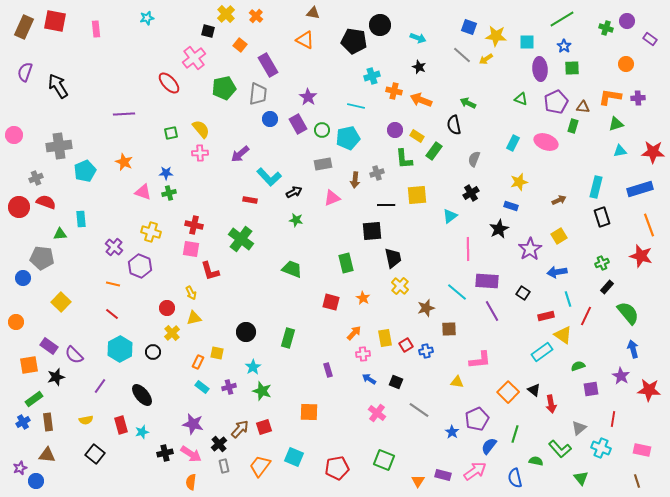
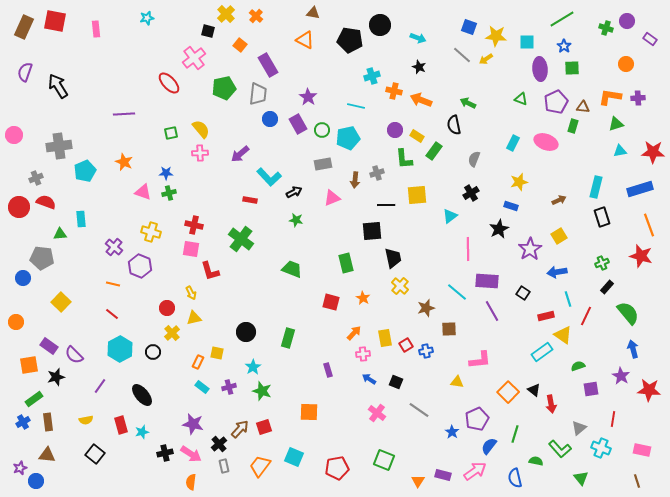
black pentagon at (354, 41): moved 4 px left, 1 px up
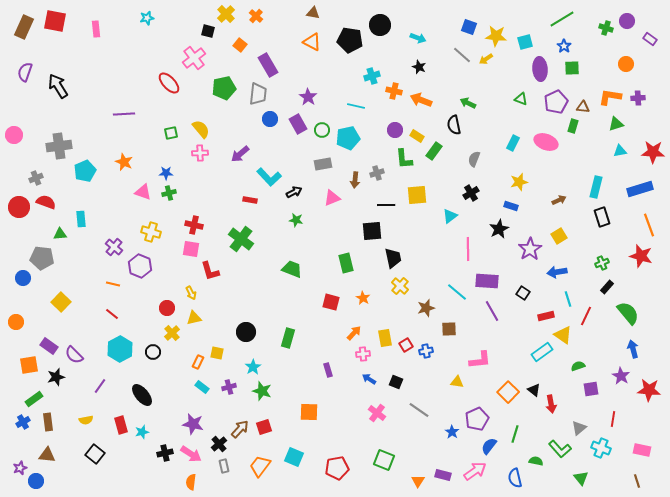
orange triangle at (305, 40): moved 7 px right, 2 px down
cyan square at (527, 42): moved 2 px left; rotated 14 degrees counterclockwise
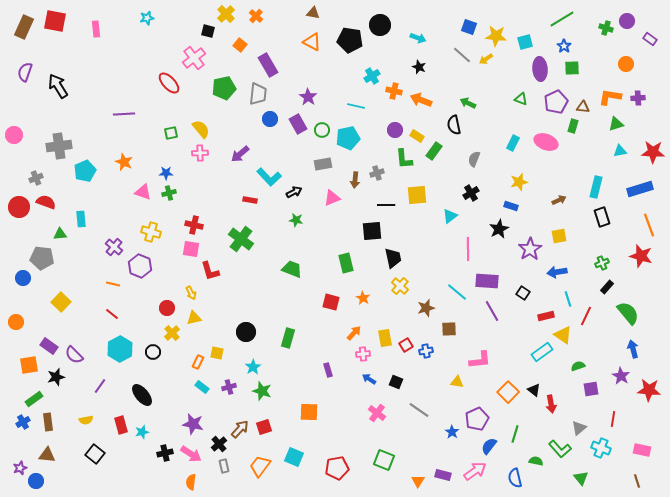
cyan cross at (372, 76): rotated 14 degrees counterclockwise
yellow square at (559, 236): rotated 21 degrees clockwise
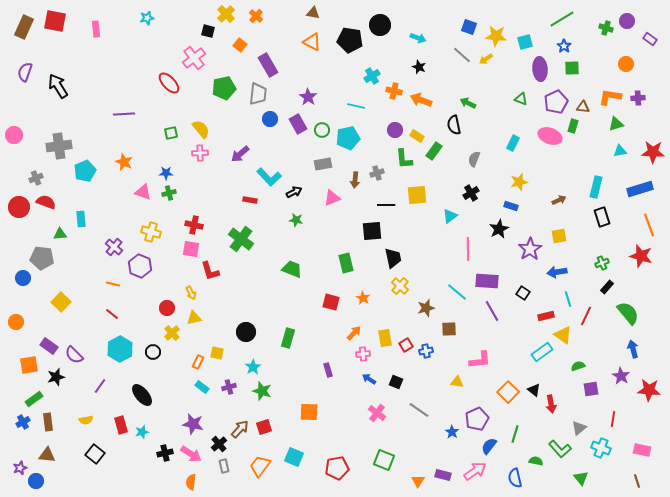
pink ellipse at (546, 142): moved 4 px right, 6 px up
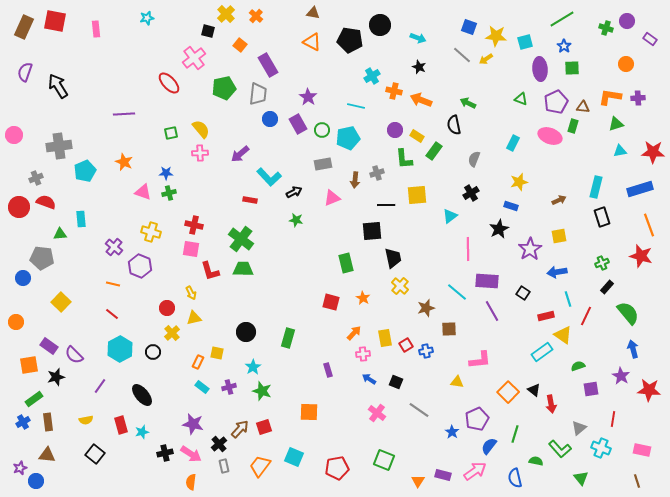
green trapezoid at (292, 269): moved 49 px left; rotated 20 degrees counterclockwise
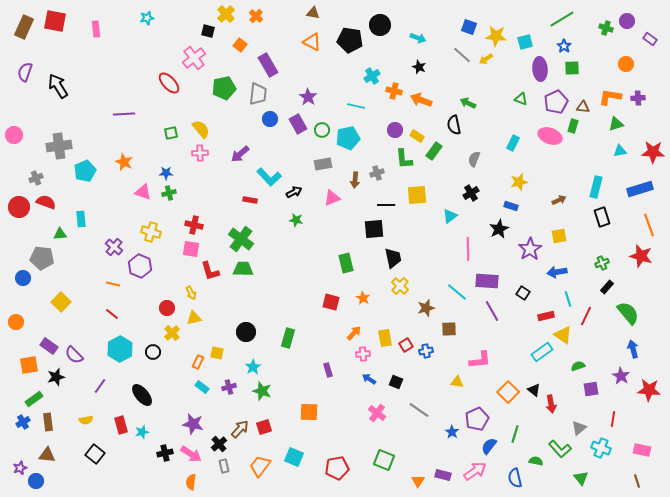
black square at (372, 231): moved 2 px right, 2 px up
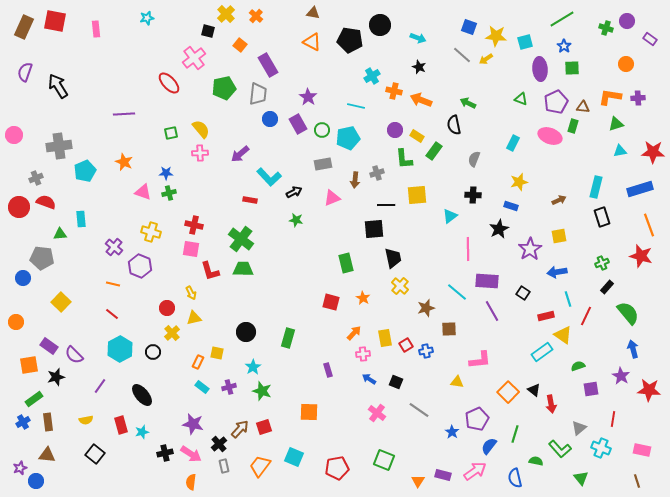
black cross at (471, 193): moved 2 px right, 2 px down; rotated 35 degrees clockwise
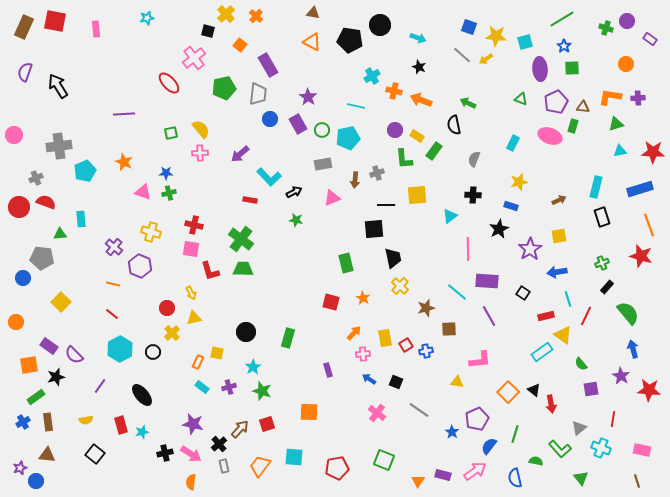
purple line at (492, 311): moved 3 px left, 5 px down
green semicircle at (578, 366): moved 3 px right, 2 px up; rotated 112 degrees counterclockwise
green rectangle at (34, 399): moved 2 px right, 2 px up
red square at (264, 427): moved 3 px right, 3 px up
cyan square at (294, 457): rotated 18 degrees counterclockwise
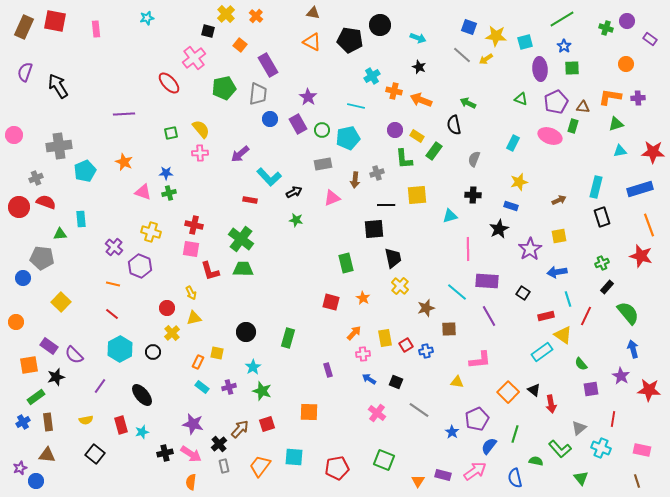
cyan triangle at (450, 216): rotated 21 degrees clockwise
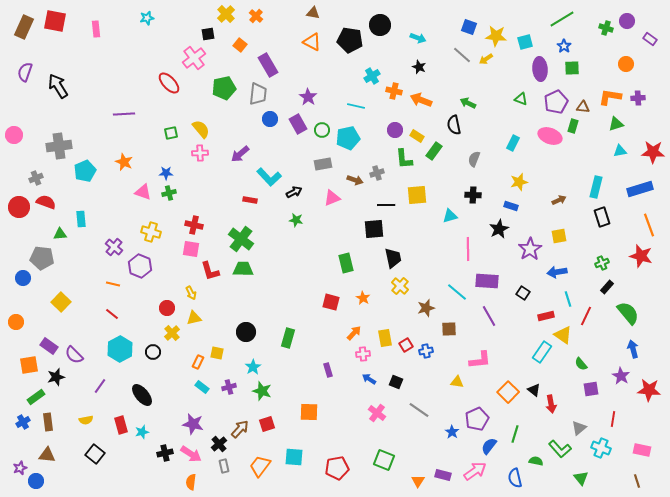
black square at (208, 31): moved 3 px down; rotated 24 degrees counterclockwise
brown arrow at (355, 180): rotated 77 degrees counterclockwise
cyan rectangle at (542, 352): rotated 20 degrees counterclockwise
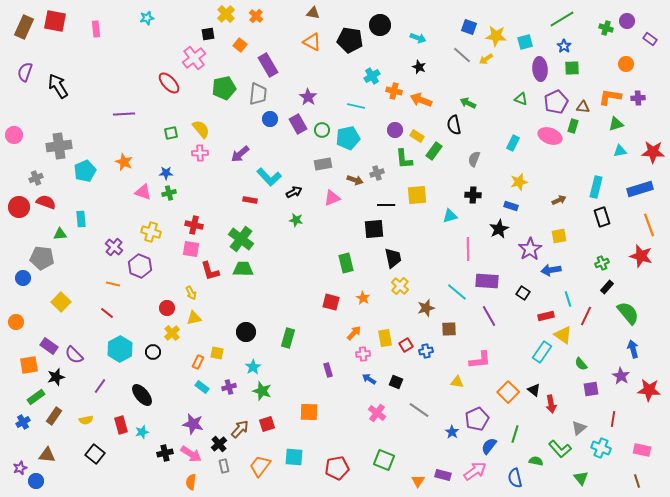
blue arrow at (557, 272): moved 6 px left, 2 px up
red line at (112, 314): moved 5 px left, 1 px up
brown rectangle at (48, 422): moved 6 px right, 6 px up; rotated 42 degrees clockwise
